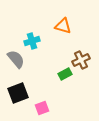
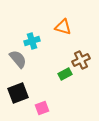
orange triangle: moved 1 px down
gray semicircle: moved 2 px right
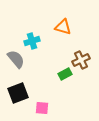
gray semicircle: moved 2 px left
pink square: rotated 24 degrees clockwise
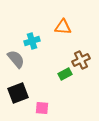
orange triangle: rotated 12 degrees counterclockwise
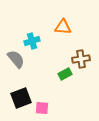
brown cross: moved 1 px up; rotated 18 degrees clockwise
black square: moved 3 px right, 5 px down
